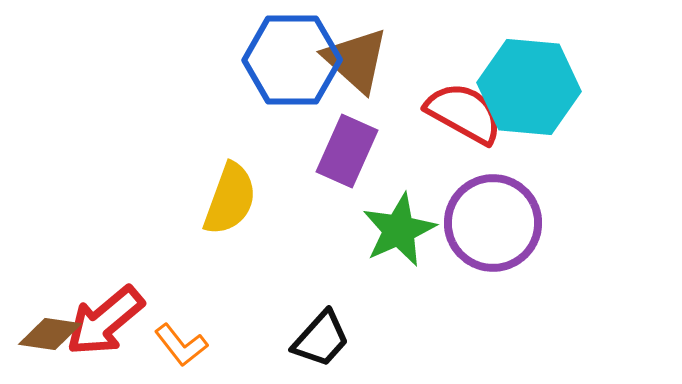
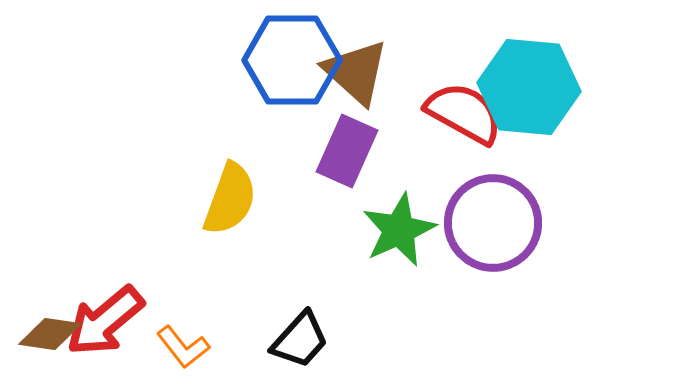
brown triangle: moved 12 px down
black trapezoid: moved 21 px left, 1 px down
orange L-shape: moved 2 px right, 2 px down
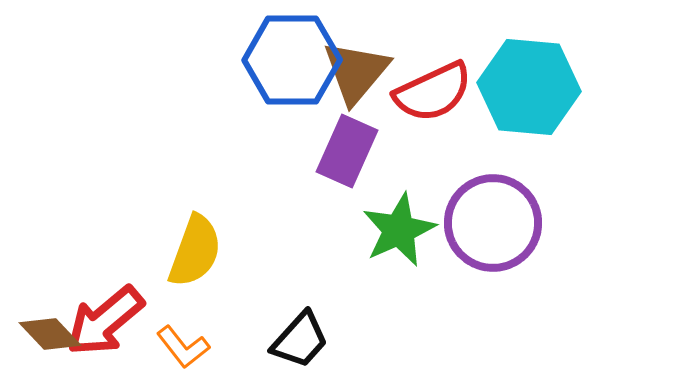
brown triangle: rotated 28 degrees clockwise
red semicircle: moved 31 px left, 21 px up; rotated 126 degrees clockwise
yellow semicircle: moved 35 px left, 52 px down
brown diamond: rotated 38 degrees clockwise
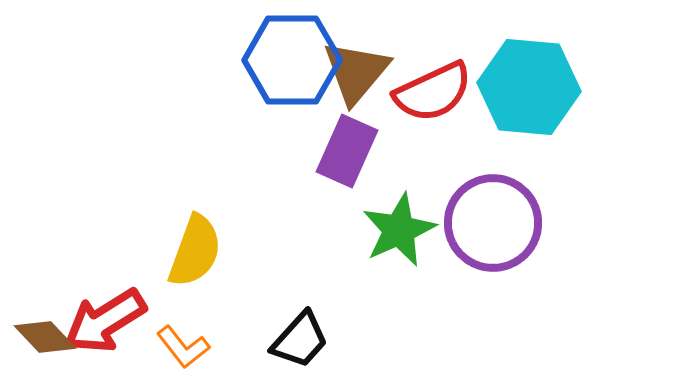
red arrow: rotated 8 degrees clockwise
brown diamond: moved 5 px left, 3 px down
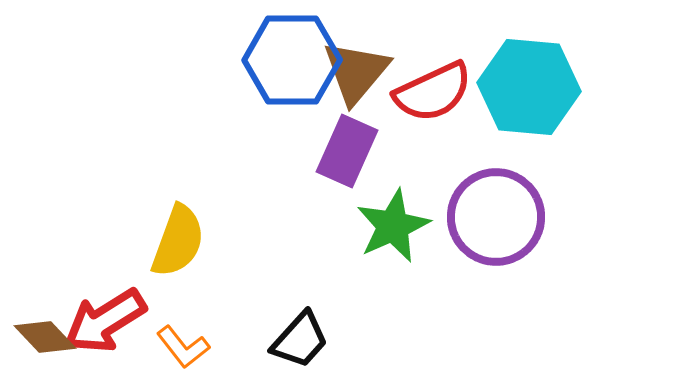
purple circle: moved 3 px right, 6 px up
green star: moved 6 px left, 4 px up
yellow semicircle: moved 17 px left, 10 px up
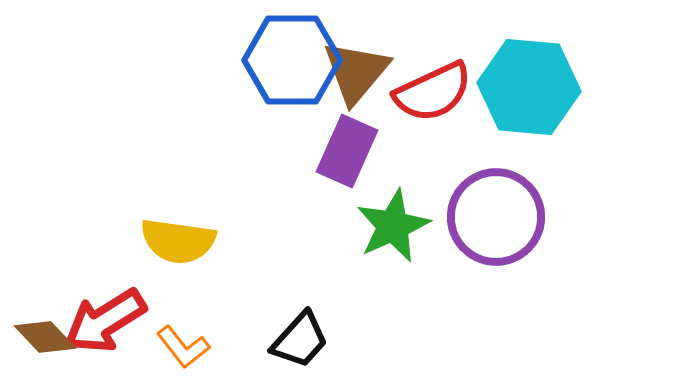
yellow semicircle: rotated 78 degrees clockwise
